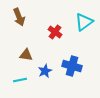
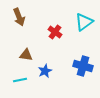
blue cross: moved 11 px right
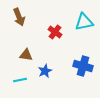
cyan triangle: rotated 24 degrees clockwise
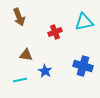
red cross: rotated 32 degrees clockwise
blue star: rotated 16 degrees counterclockwise
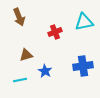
brown triangle: rotated 24 degrees counterclockwise
blue cross: rotated 24 degrees counterclockwise
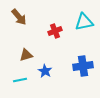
brown arrow: rotated 18 degrees counterclockwise
red cross: moved 1 px up
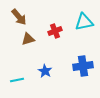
brown triangle: moved 2 px right, 16 px up
cyan line: moved 3 px left
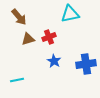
cyan triangle: moved 14 px left, 8 px up
red cross: moved 6 px left, 6 px down
blue cross: moved 3 px right, 2 px up
blue star: moved 9 px right, 10 px up
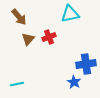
brown triangle: rotated 32 degrees counterclockwise
blue star: moved 20 px right, 21 px down
cyan line: moved 4 px down
